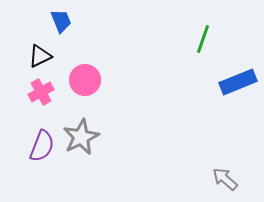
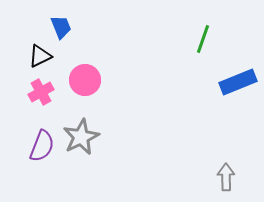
blue trapezoid: moved 6 px down
gray arrow: moved 1 px right, 2 px up; rotated 48 degrees clockwise
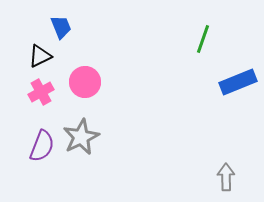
pink circle: moved 2 px down
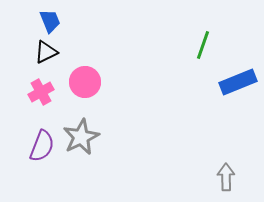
blue trapezoid: moved 11 px left, 6 px up
green line: moved 6 px down
black triangle: moved 6 px right, 4 px up
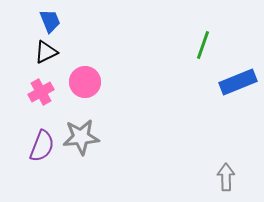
gray star: rotated 21 degrees clockwise
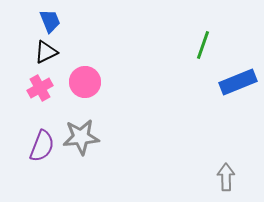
pink cross: moved 1 px left, 4 px up
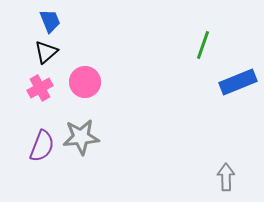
black triangle: rotated 15 degrees counterclockwise
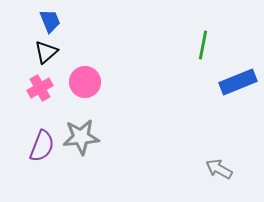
green line: rotated 8 degrees counterclockwise
gray arrow: moved 7 px left, 8 px up; rotated 60 degrees counterclockwise
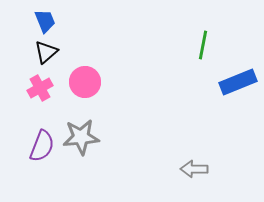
blue trapezoid: moved 5 px left
gray arrow: moved 25 px left; rotated 28 degrees counterclockwise
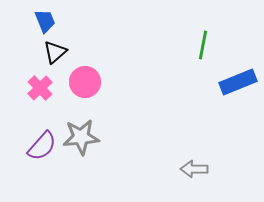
black triangle: moved 9 px right
pink cross: rotated 15 degrees counterclockwise
purple semicircle: rotated 20 degrees clockwise
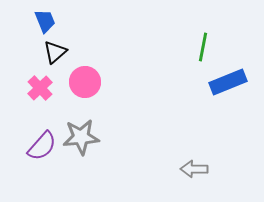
green line: moved 2 px down
blue rectangle: moved 10 px left
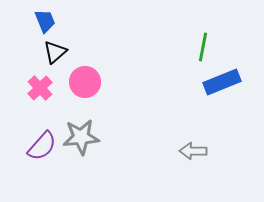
blue rectangle: moved 6 px left
gray arrow: moved 1 px left, 18 px up
